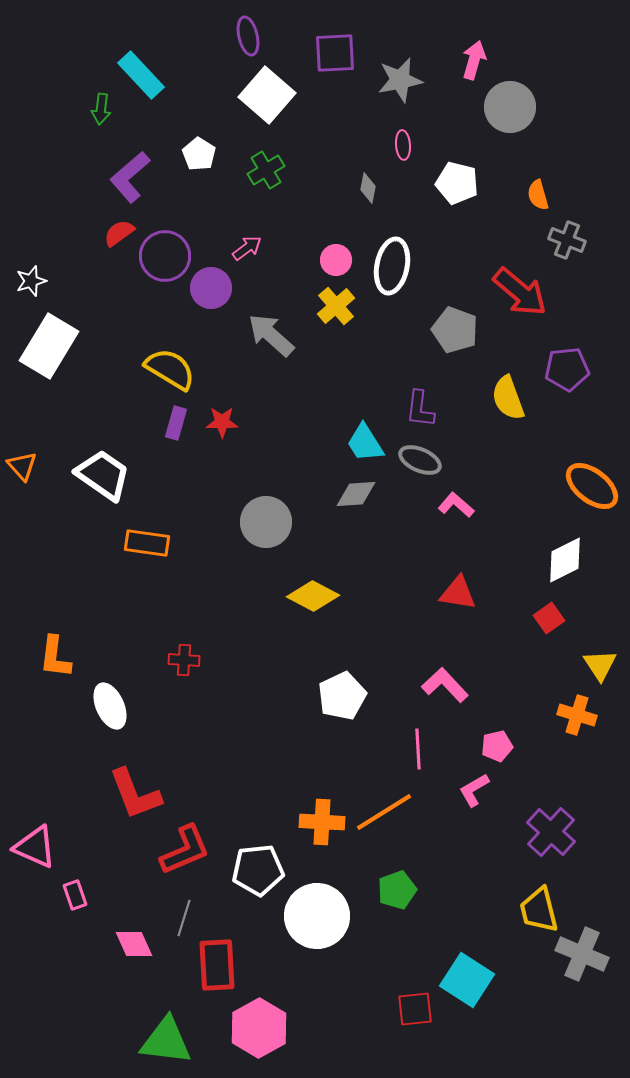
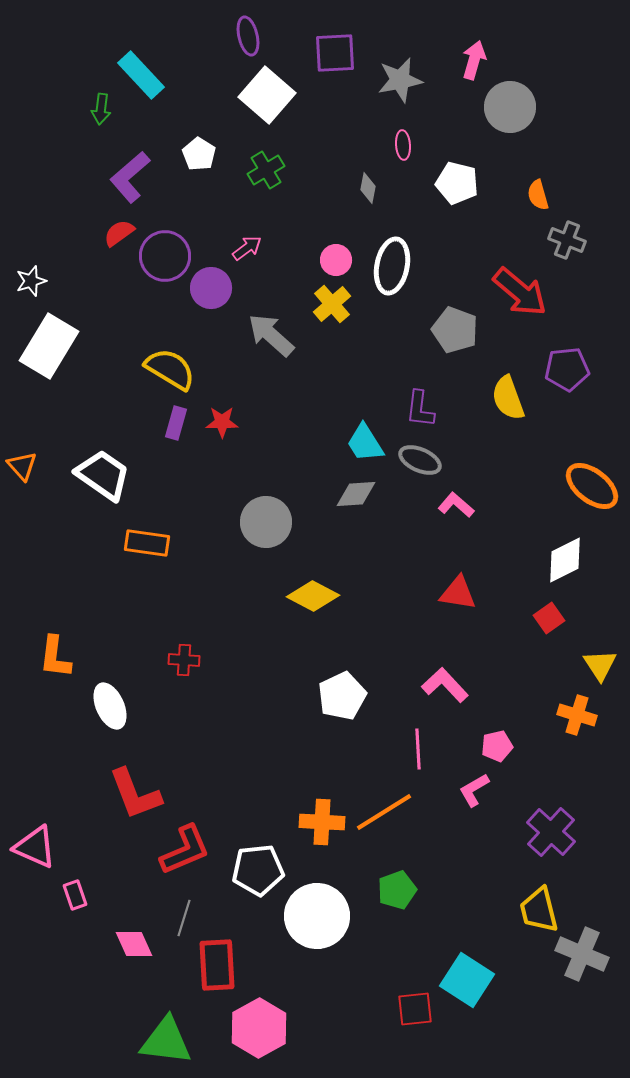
yellow cross at (336, 306): moved 4 px left, 2 px up
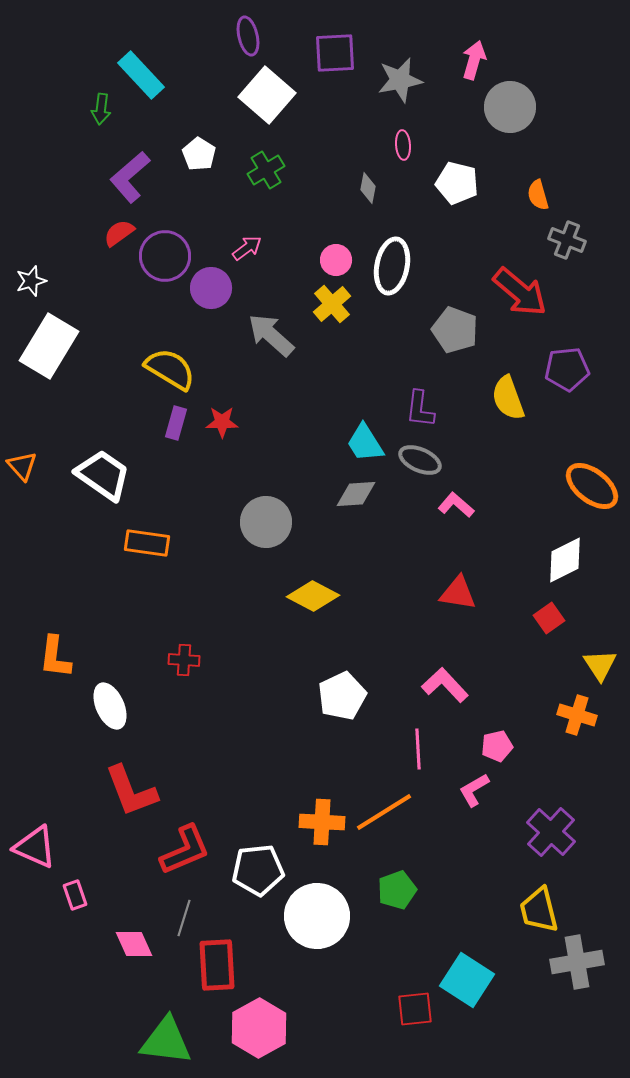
red L-shape at (135, 794): moved 4 px left, 3 px up
gray cross at (582, 954): moved 5 px left, 8 px down; rotated 33 degrees counterclockwise
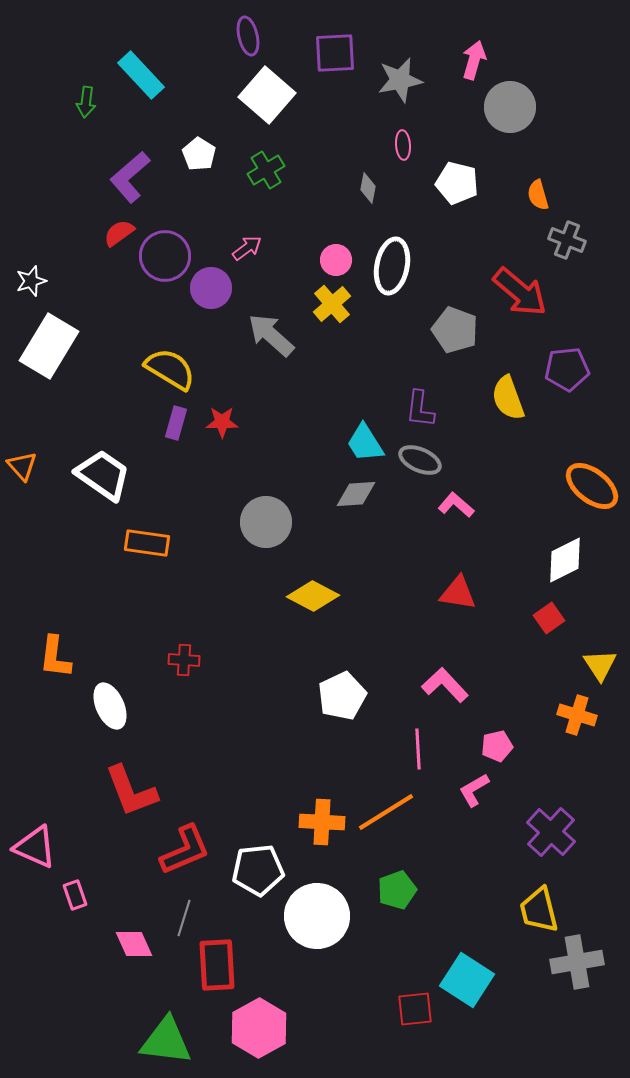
green arrow at (101, 109): moved 15 px left, 7 px up
orange line at (384, 812): moved 2 px right
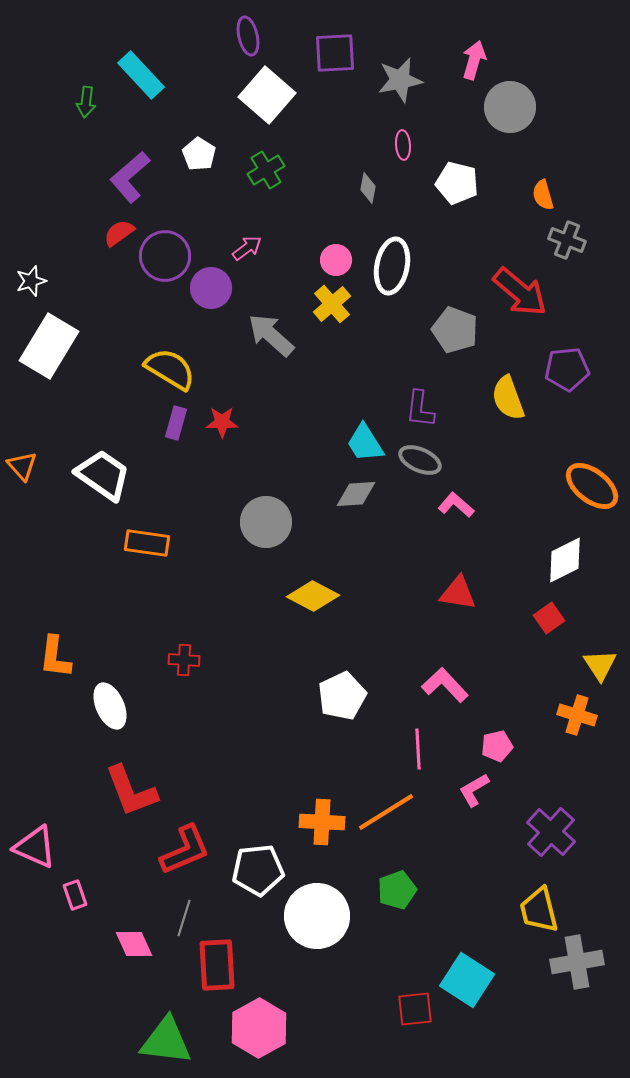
orange semicircle at (538, 195): moved 5 px right
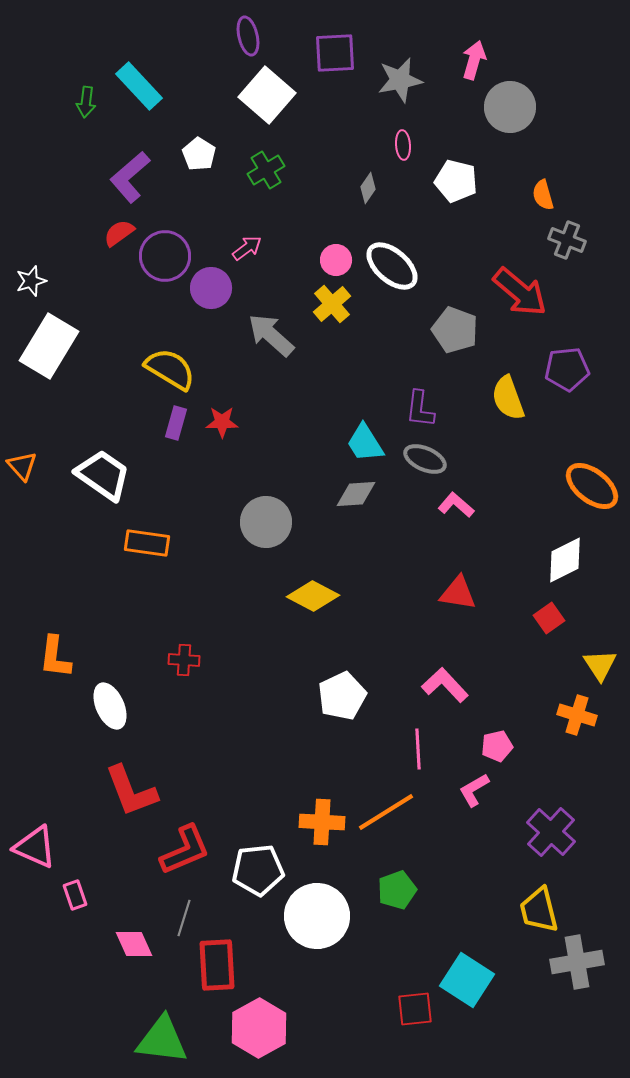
cyan rectangle at (141, 75): moved 2 px left, 11 px down
white pentagon at (457, 183): moved 1 px left, 2 px up
gray diamond at (368, 188): rotated 24 degrees clockwise
white ellipse at (392, 266): rotated 60 degrees counterclockwise
gray ellipse at (420, 460): moved 5 px right, 1 px up
green triangle at (166, 1041): moved 4 px left, 1 px up
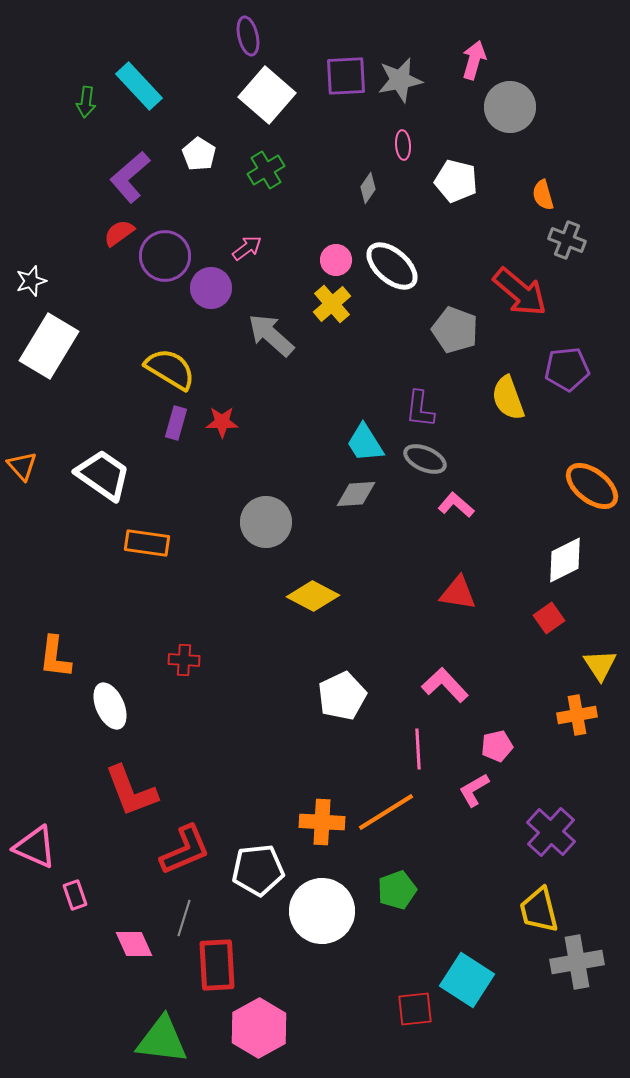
purple square at (335, 53): moved 11 px right, 23 px down
orange cross at (577, 715): rotated 27 degrees counterclockwise
white circle at (317, 916): moved 5 px right, 5 px up
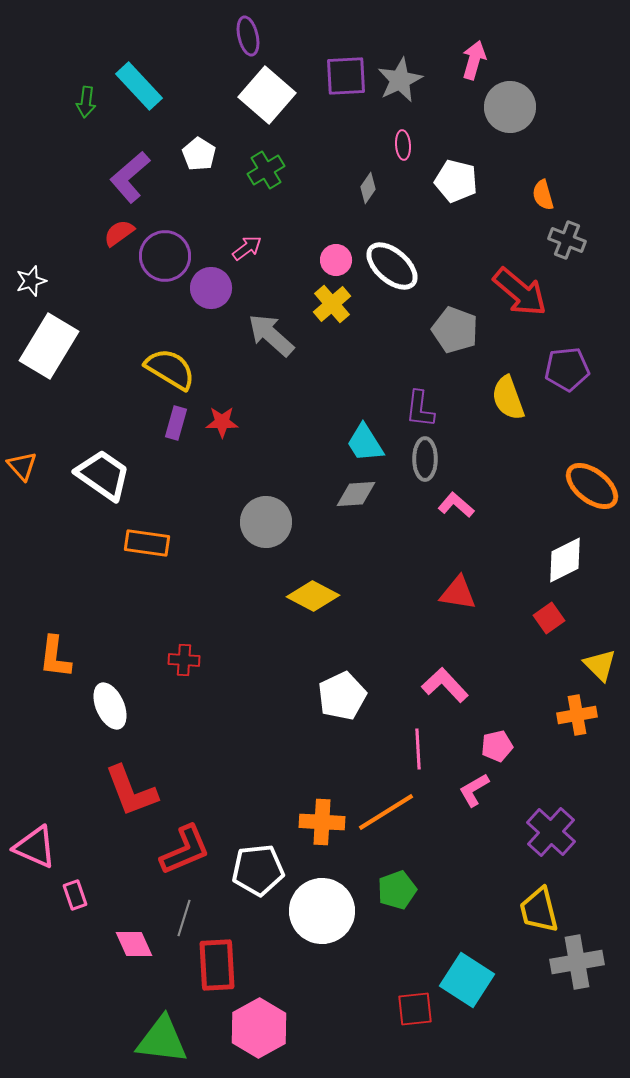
gray star at (400, 80): rotated 15 degrees counterclockwise
gray ellipse at (425, 459): rotated 66 degrees clockwise
yellow triangle at (600, 665): rotated 12 degrees counterclockwise
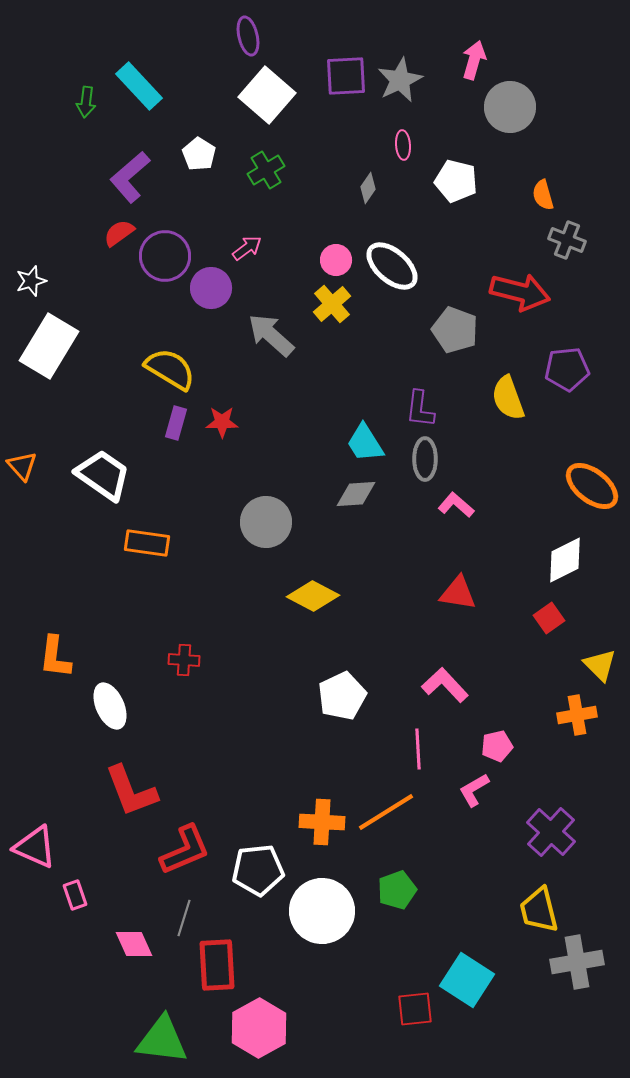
red arrow at (520, 292): rotated 26 degrees counterclockwise
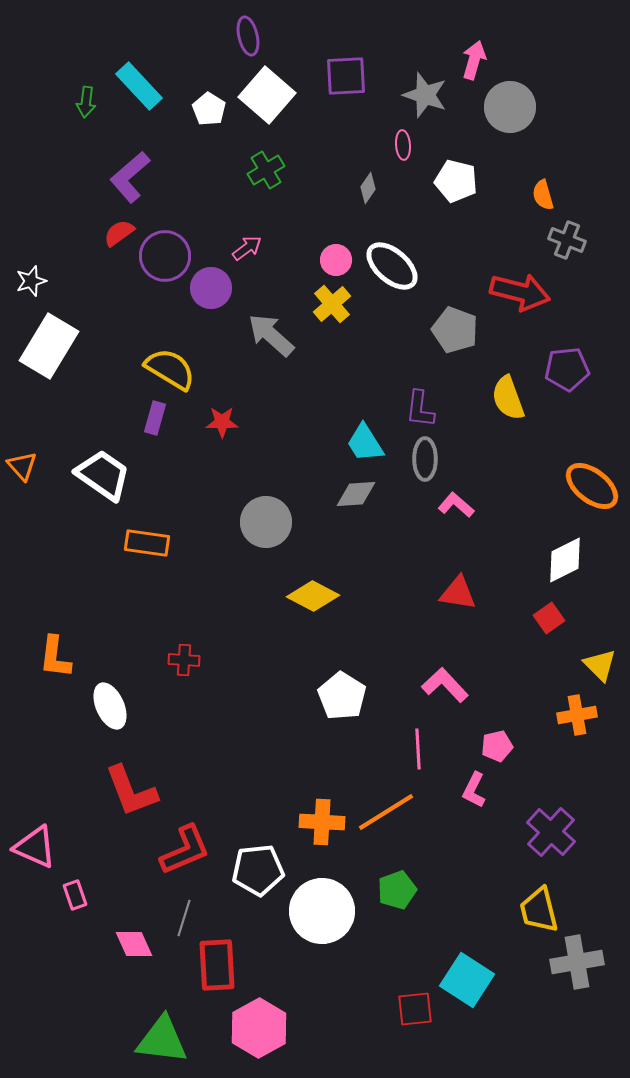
gray star at (400, 80): moved 25 px right, 15 px down; rotated 27 degrees counterclockwise
white pentagon at (199, 154): moved 10 px right, 45 px up
purple rectangle at (176, 423): moved 21 px left, 5 px up
white pentagon at (342, 696): rotated 15 degrees counterclockwise
pink L-shape at (474, 790): rotated 33 degrees counterclockwise
